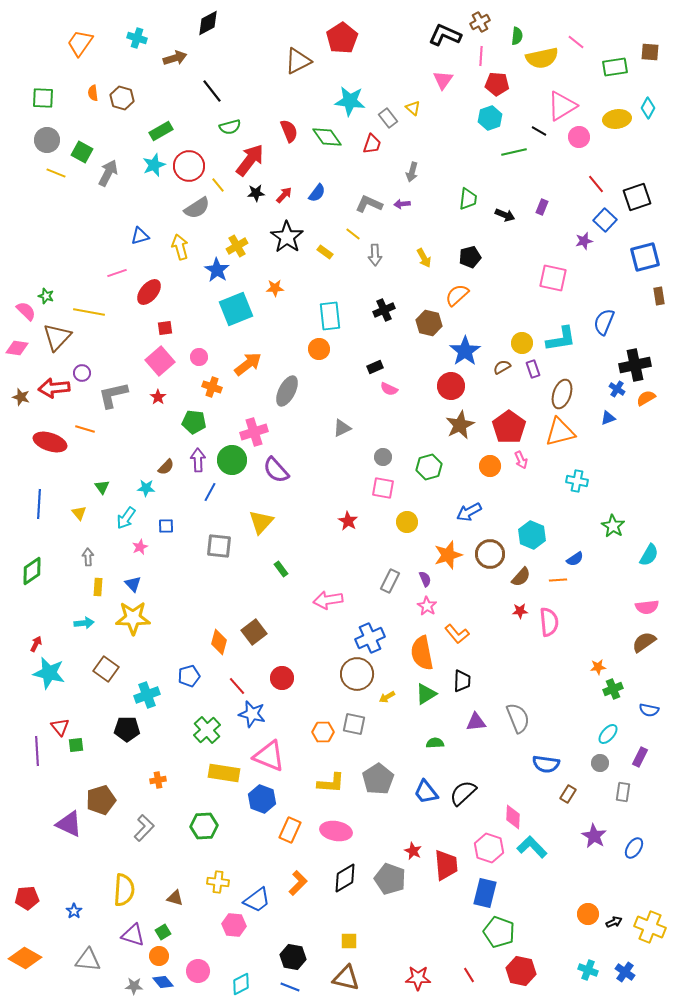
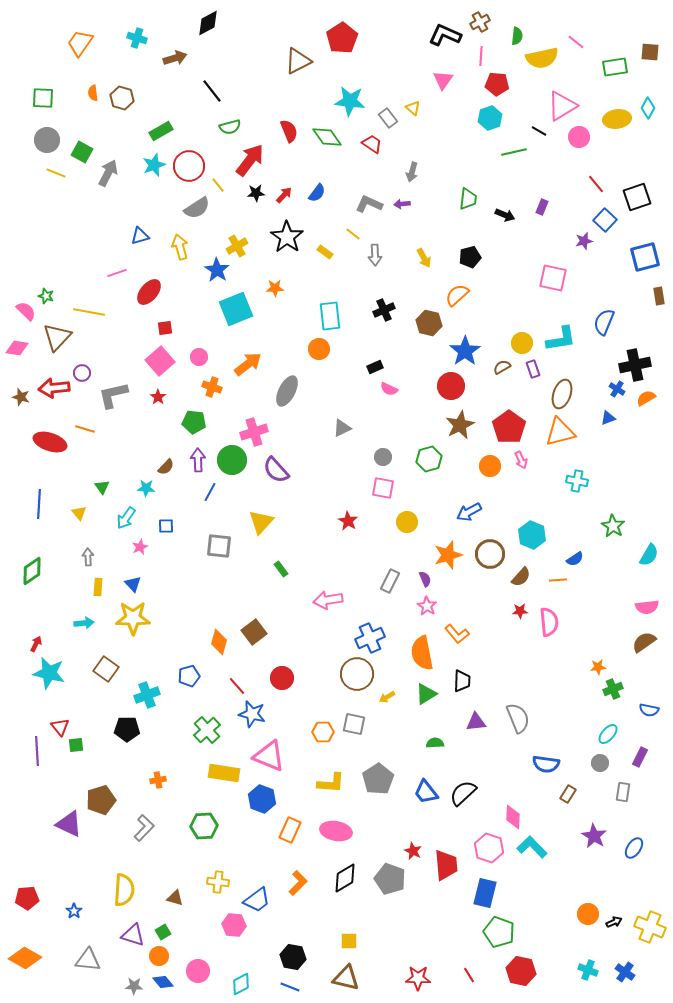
red trapezoid at (372, 144): rotated 75 degrees counterclockwise
green hexagon at (429, 467): moved 8 px up
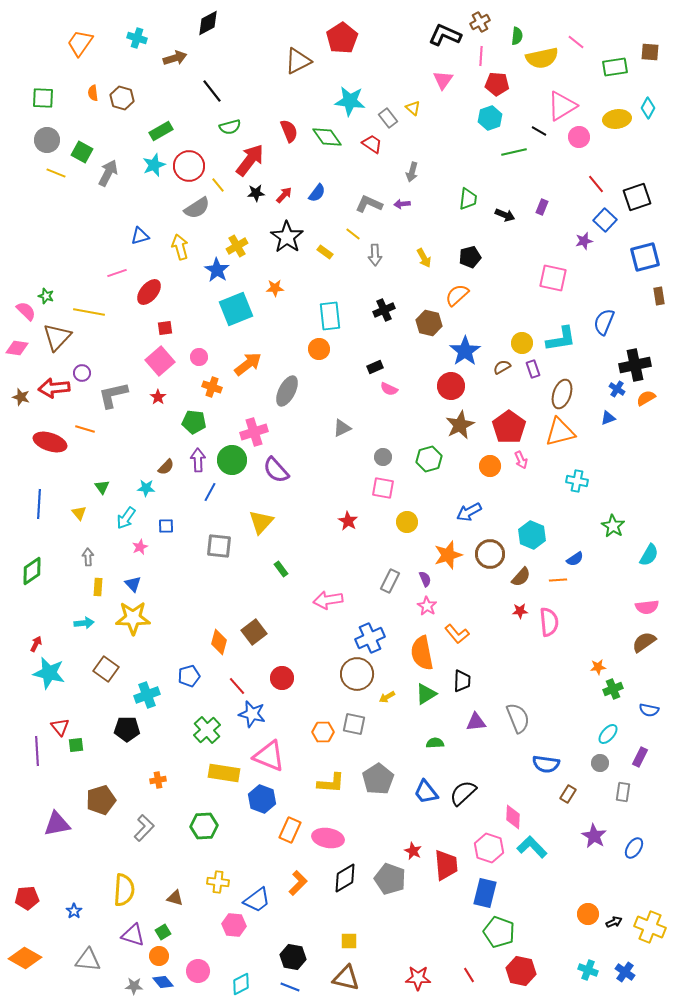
purple triangle at (69, 824): moved 12 px left; rotated 36 degrees counterclockwise
pink ellipse at (336, 831): moved 8 px left, 7 px down
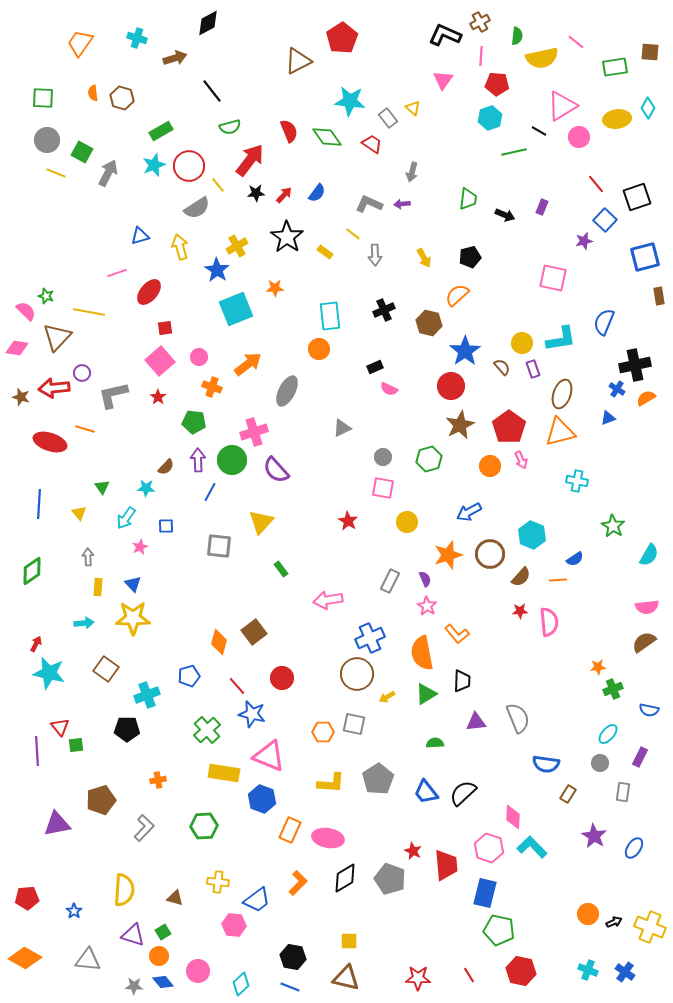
brown semicircle at (502, 367): rotated 78 degrees clockwise
green pentagon at (499, 932): moved 2 px up; rotated 8 degrees counterclockwise
cyan diamond at (241, 984): rotated 15 degrees counterclockwise
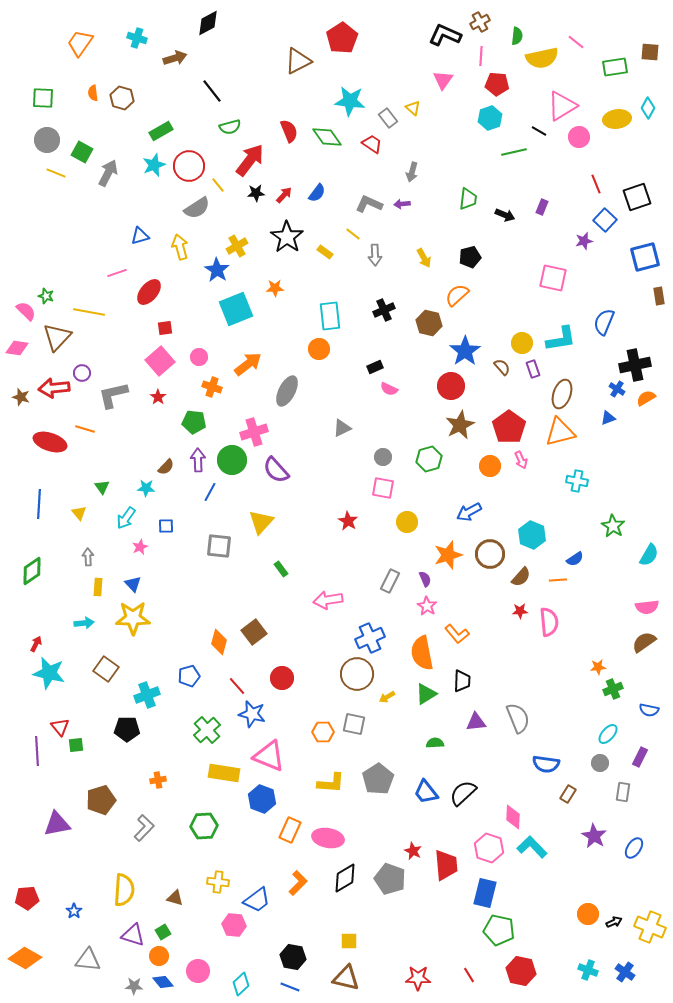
red line at (596, 184): rotated 18 degrees clockwise
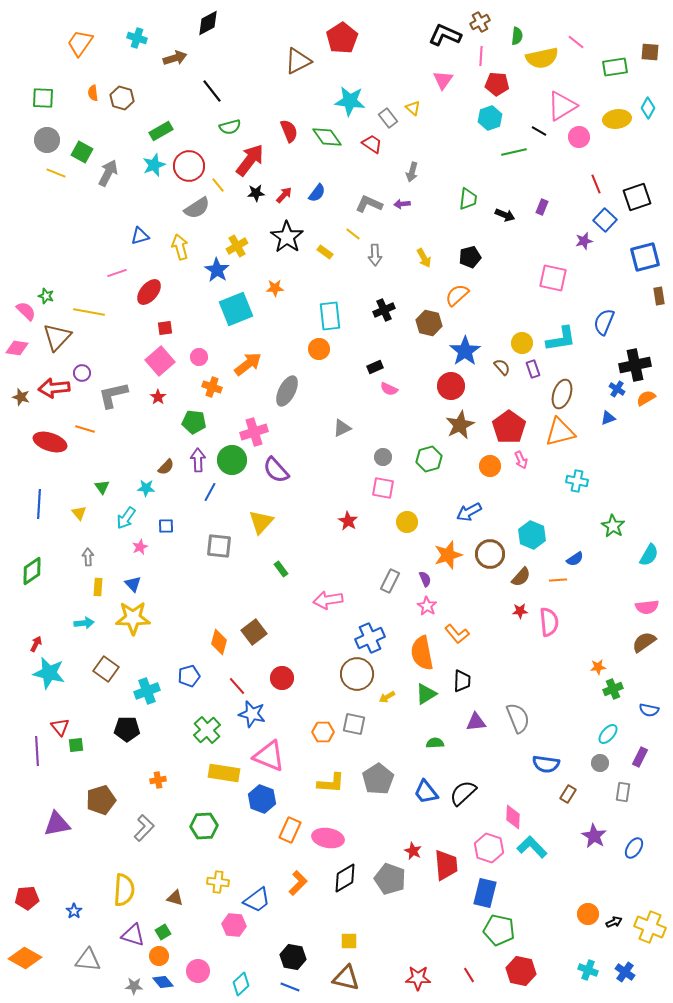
cyan cross at (147, 695): moved 4 px up
